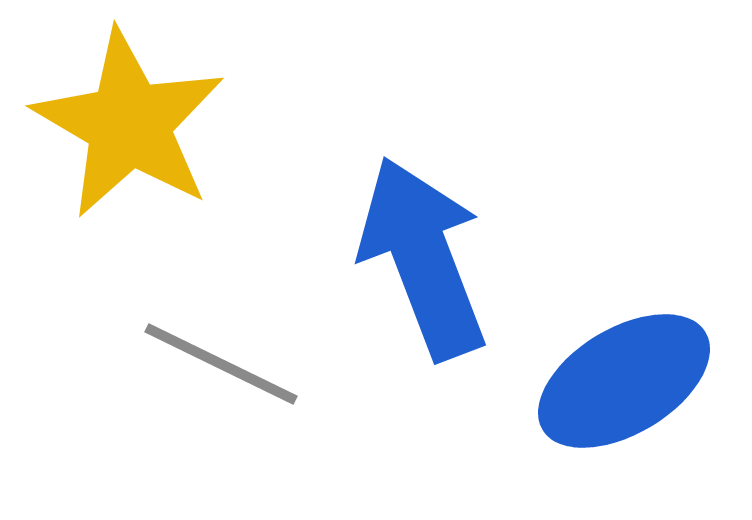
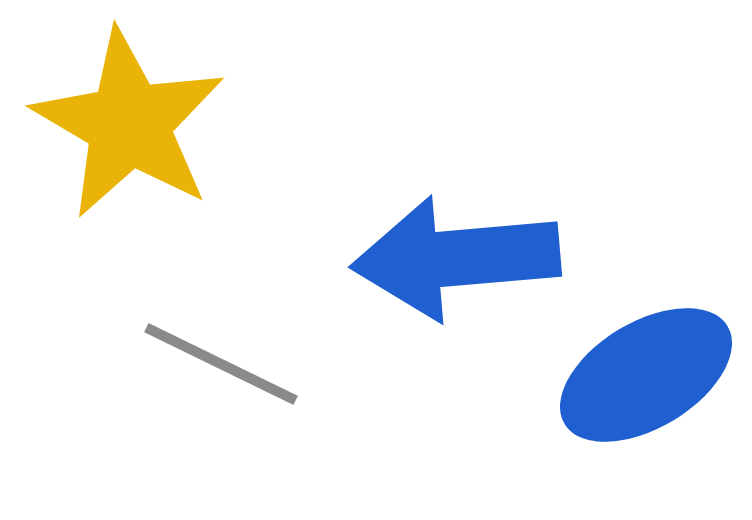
blue arrow: moved 33 px right; rotated 74 degrees counterclockwise
blue ellipse: moved 22 px right, 6 px up
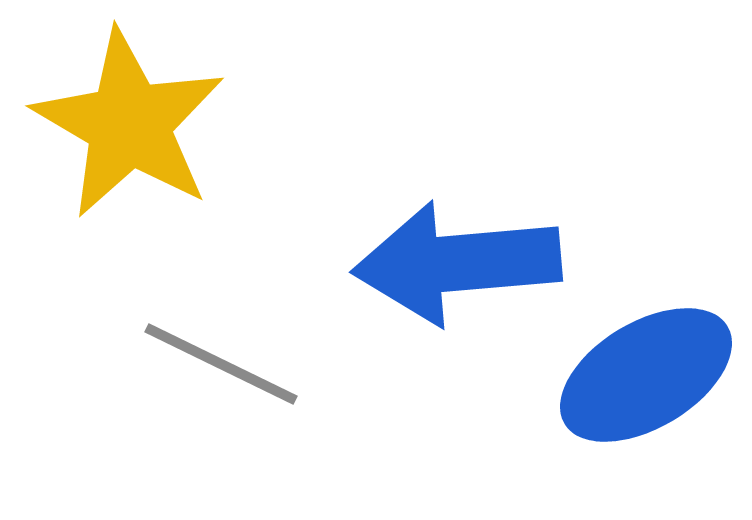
blue arrow: moved 1 px right, 5 px down
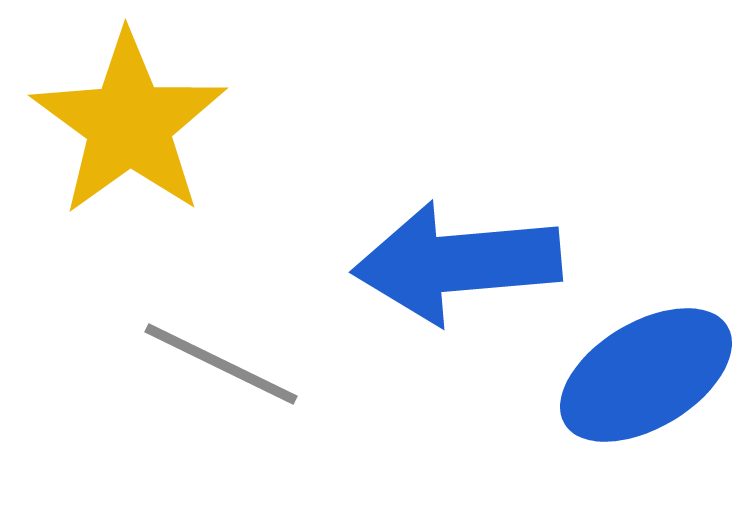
yellow star: rotated 6 degrees clockwise
